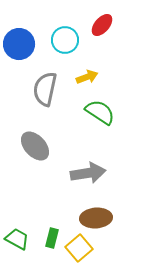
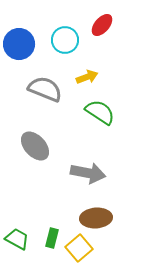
gray semicircle: rotated 100 degrees clockwise
gray arrow: rotated 20 degrees clockwise
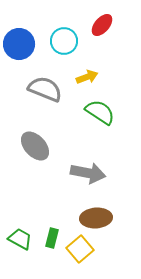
cyan circle: moved 1 px left, 1 px down
green trapezoid: moved 3 px right
yellow square: moved 1 px right, 1 px down
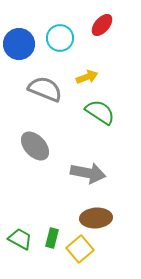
cyan circle: moved 4 px left, 3 px up
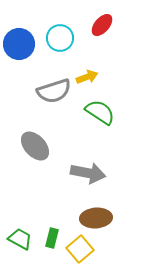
gray semicircle: moved 9 px right, 2 px down; rotated 140 degrees clockwise
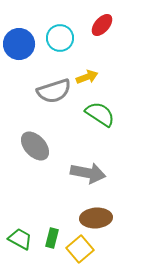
green semicircle: moved 2 px down
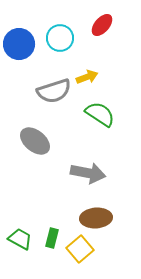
gray ellipse: moved 5 px up; rotated 8 degrees counterclockwise
